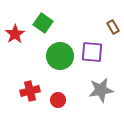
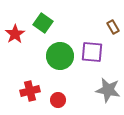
gray star: moved 7 px right; rotated 20 degrees clockwise
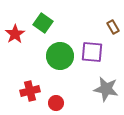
gray star: moved 2 px left, 1 px up
red circle: moved 2 px left, 3 px down
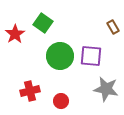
purple square: moved 1 px left, 4 px down
red circle: moved 5 px right, 2 px up
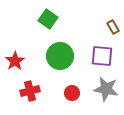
green square: moved 5 px right, 4 px up
red star: moved 27 px down
purple square: moved 11 px right
red circle: moved 11 px right, 8 px up
